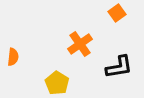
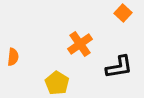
orange square: moved 6 px right; rotated 12 degrees counterclockwise
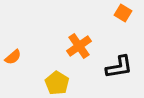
orange square: rotated 12 degrees counterclockwise
orange cross: moved 1 px left, 2 px down
orange semicircle: rotated 42 degrees clockwise
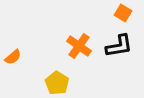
orange cross: rotated 20 degrees counterclockwise
black L-shape: moved 21 px up
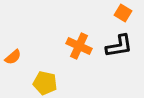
orange cross: rotated 10 degrees counterclockwise
yellow pentagon: moved 12 px left; rotated 20 degrees counterclockwise
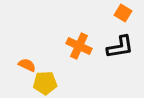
black L-shape: moved 1 px right, 1 px down
orange semicircle: moved 14 px right, 8 px down; rotated 114 degrees counterclockwise
yellow pentagon: rotated 15 degrees counterclockwise
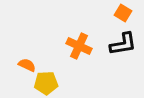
black L-shape: moved 3 px right, 3 px up
yellow pentagon: moved 1 px right
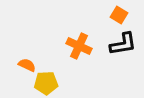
orange square: moved 4 px left, 2 px down
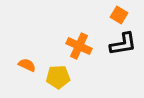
yellow pentagon: moved 12 px right, 6 px up
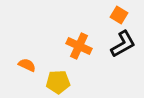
black L-shape: rotated 20 degrees counterclockwise
yellow pentagon: moved 5 px down
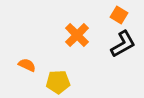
orange cross: moved 2 px left, 11 px up; rotated 20 degrees clockwise
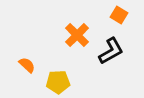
black L-shape: moved 12 px left, 7 px down
orange semicircle: rotated 18 degrees clockwise
